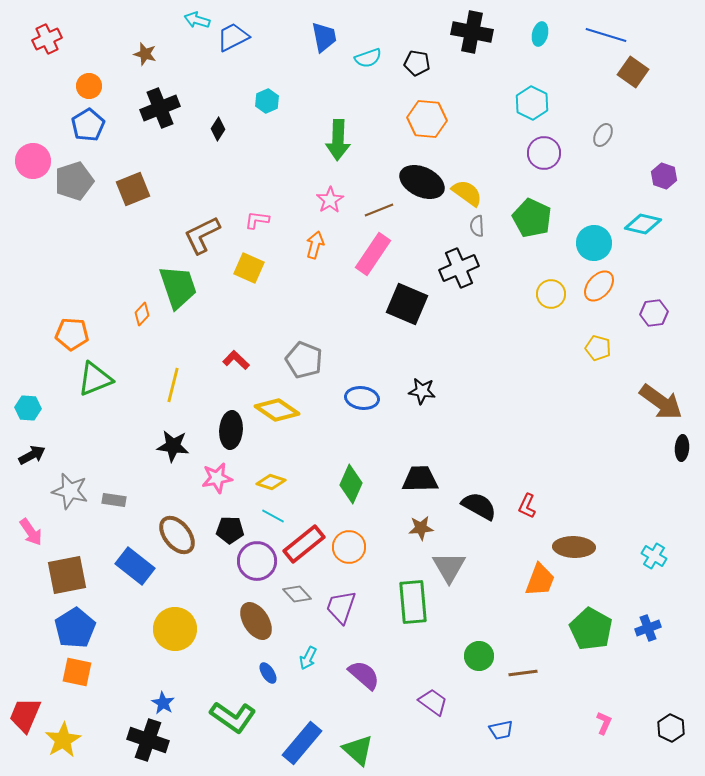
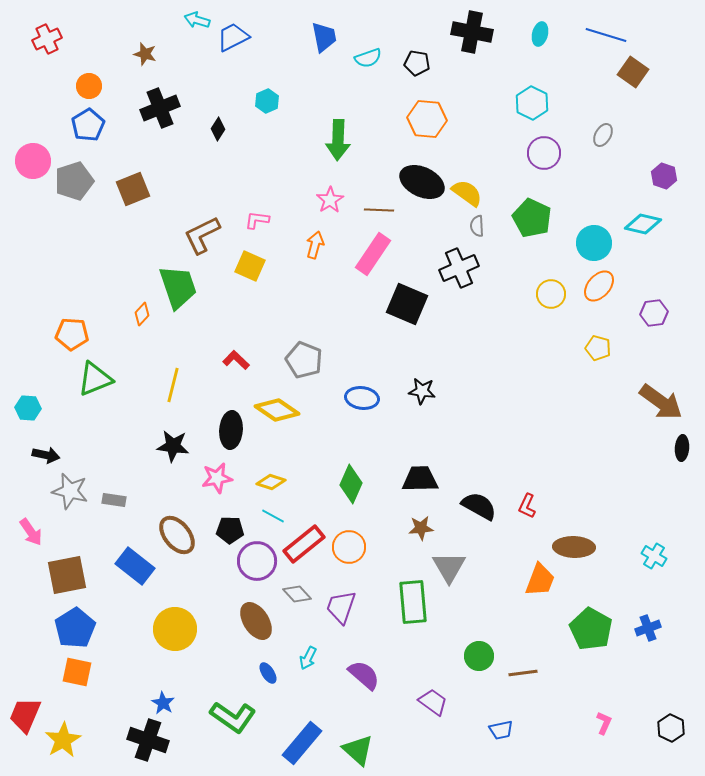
brown line at (379, 210): rotated 24 degrees clockwise
yellow square at (249, 268): moved 1 px right, 2 px up
black arrow at (32, 455): moved 14 px right; rotated 40 degrees clockwise
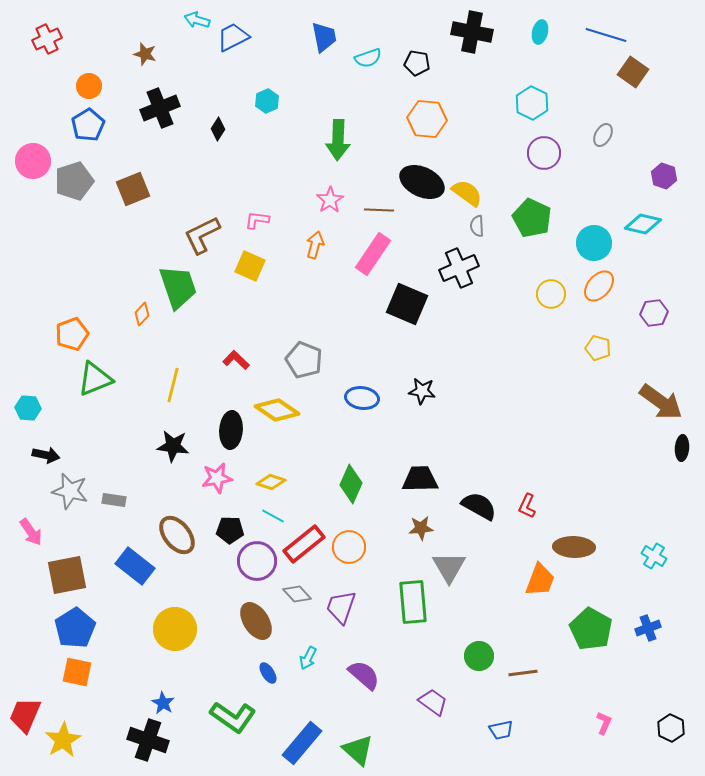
cyan ellipse at (540, 34): moved 2 px up
orange pentagon at (72, 334): rotated 24 degrees counterclockwise
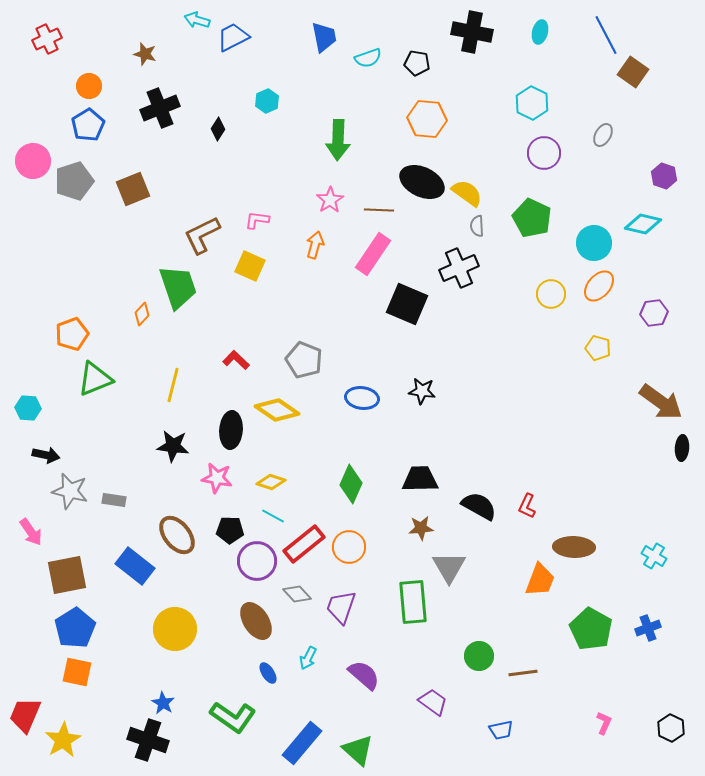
blue line at (606, 35): rotated 45 degrees clockwise
pink star at (217, 478): rotated 20 degrees clockwise
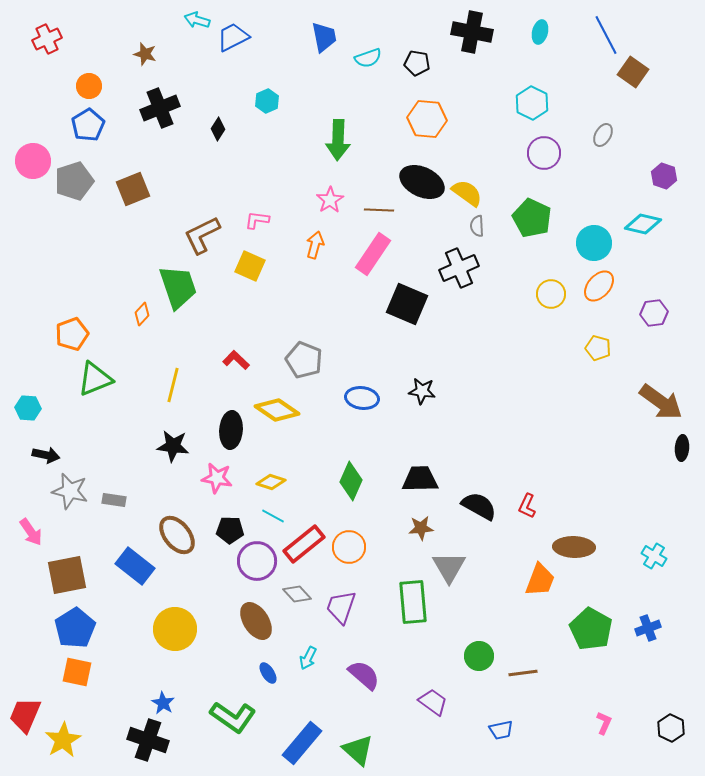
green diamond at (351, 484): moved 3 px up
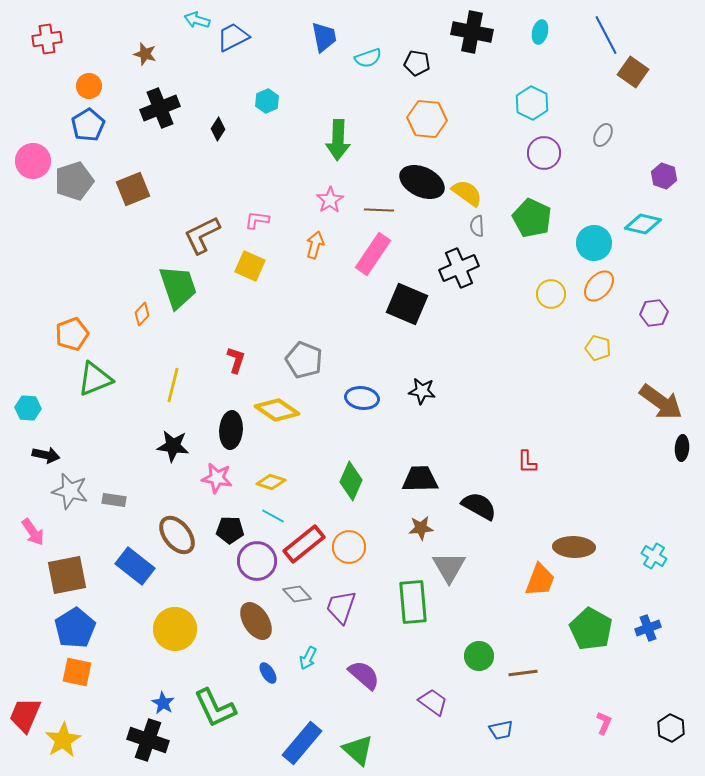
red cross at (47, 39): rotated 16 degrees clockwise
red L-shape at (236, 360): rotated 64 degrees clockwise
red L-shape at (527, 506): moved 44 px up; rotated 25 degrees counterclockwise
pink arrow at (31, 532): moved 2 px right
green L-shape at (233, 717): moved 18 px left, 9 px up; rotated 30 degrees clockwise
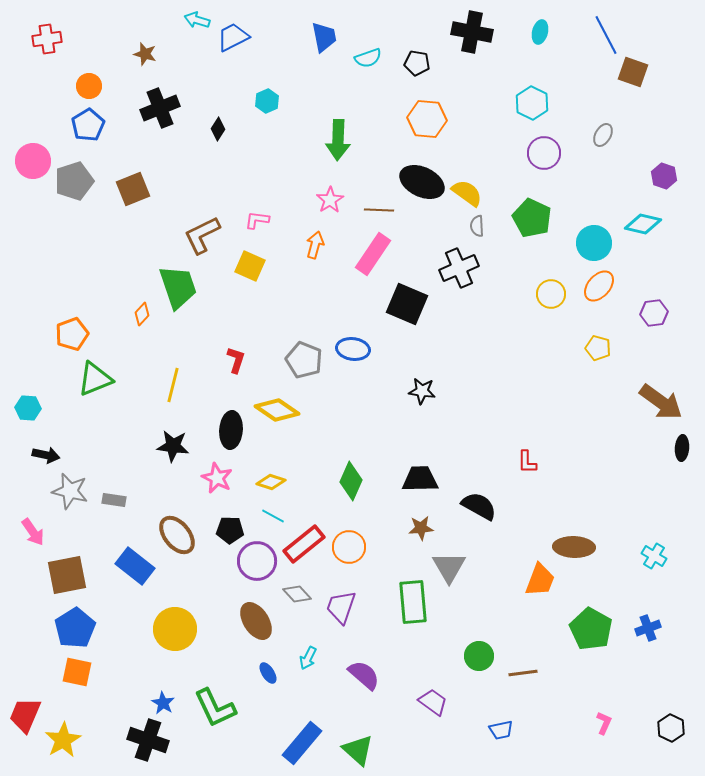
brown square at (633, 72): rotated 16 degrees counterclockwise
blue ellipse at (362, 398): moved 9 px left, 49 px up
pink star at (217, 478): rotated 16 degrees clockwise
